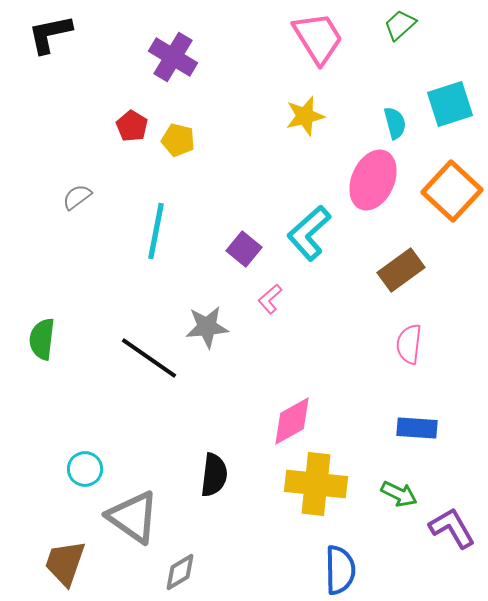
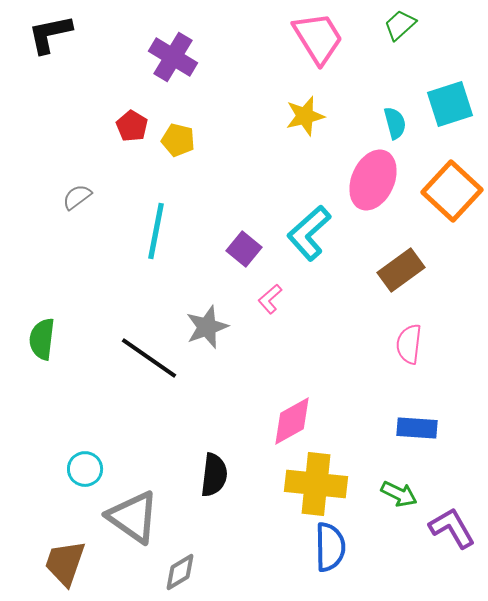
gray star: rotated 15 degrees counterclockwise
blue semicircle: moved 10 px left, 23 px up
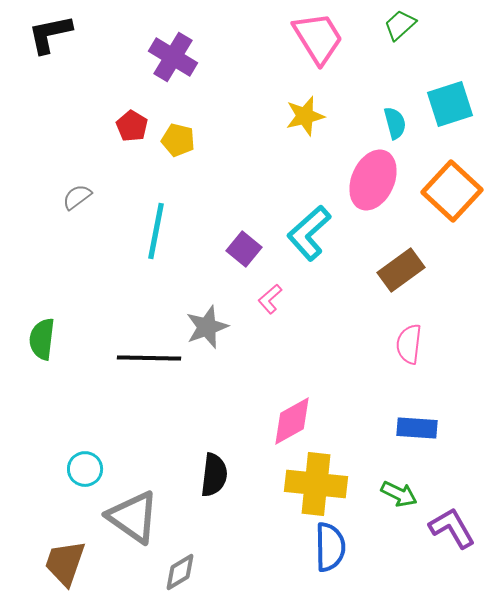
black line: rotated 34 degrees counterclockwise
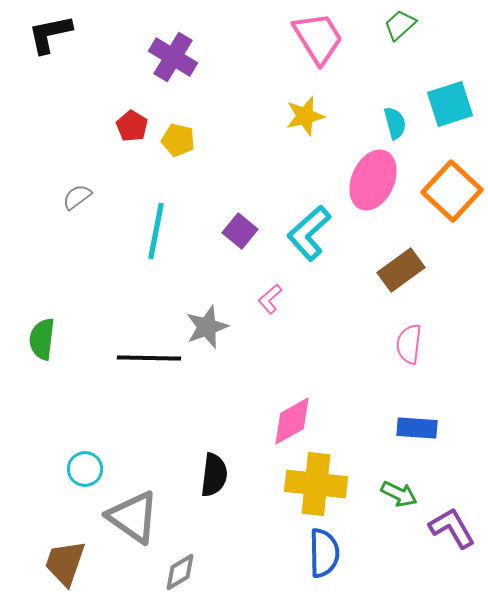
purple square: moved 4 px left, 18 px up
blue semicircle: moved 6 px left, 6 px down
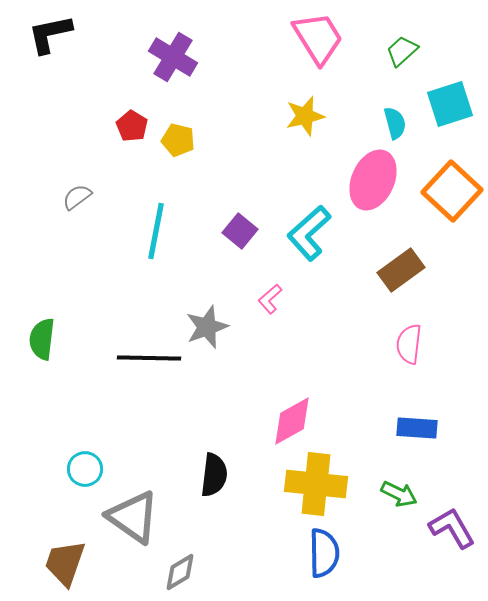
green trapezoid: moved 2 px right, 26 px down
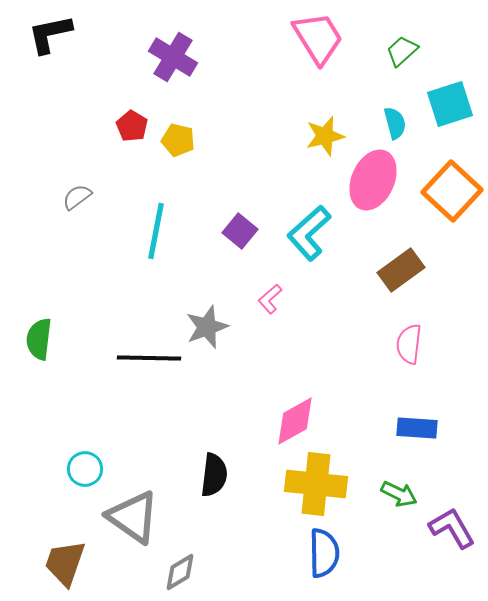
yellow star: moved 20 px right, 20 px down
green semicircle: moved 3 px left
pink diamond: moved 3 px right
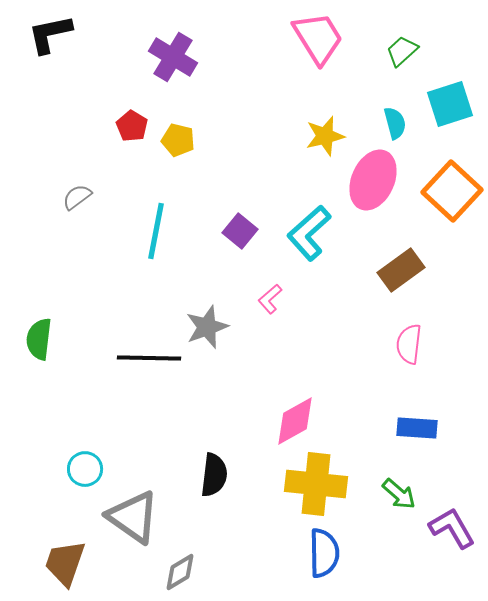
green arrow: rotated 15 degrees clockwise
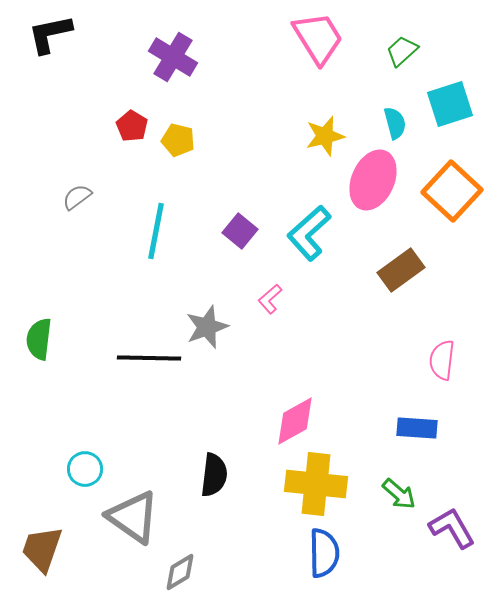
pink semicircle: moved 33 px right, 16 px down
brown trapezoid: moved 23 px left, 14 px up
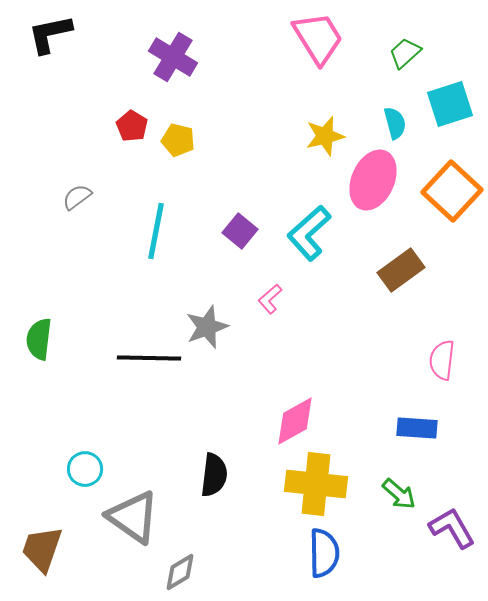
green trapezoid: moved 3 px right, 2 px down
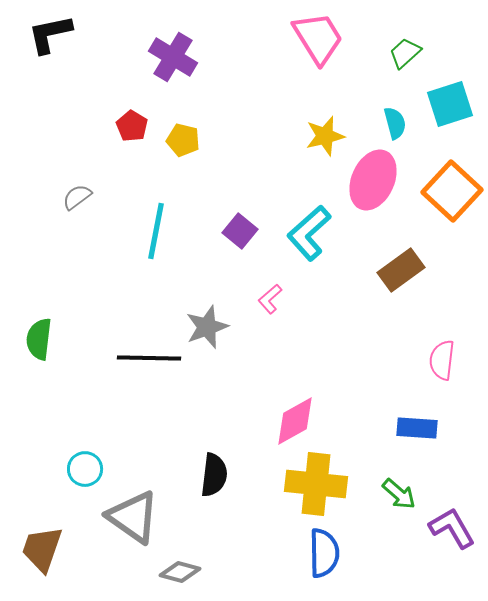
yellow pentagon: moved 5 px right
gray diamond: rotated 45 degrees clockwise
